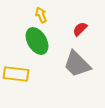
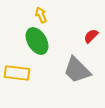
red semicircle: moved 11 px right, 7 px down
gray trapezoid: moved 6 px down
yellow rectangle: moved 1 px right, 1 px up
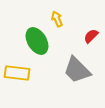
yellow arrow: moved 16 px right, 4 px down
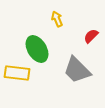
green ellipse: moved 8 px down
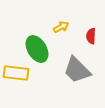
yellow arrow: moved 4 px right, 8 px down; rotated 84 degrees clockwise
red semicircle: rotated 42 degrees counterclockwise
yellow rectangle: moved 1 px left
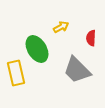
red semicircle: moved 2 px down
yellow rectangle: rotated 70 degrees clockwise
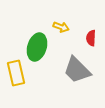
yellow arrow: rotated 49 degrees clockwise
green ellipse: moved 2 px up; rotated 48 degrees clockwise
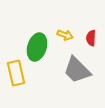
yellow arrow: moved 4 px right, 8 px down
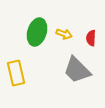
yellow arrow: moved 1 px left, 1 px up
green ellipse: moved 15 px up
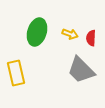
yellow arrow: moved 6 px right
gray trapezoid: moved 4 px right
